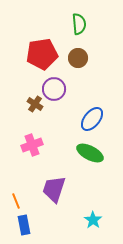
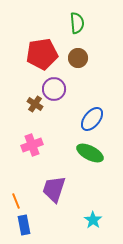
green semicircle: moved 2 px left, 1 px up
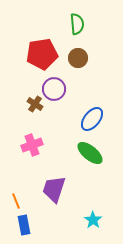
green semicircle: moved 1 px down
green ellipse: rotated 12 degrees clockwise
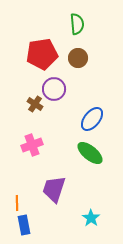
orange line: moved 1 px right, 2 px down; rotated 21 degrees clockwise
cyan star: moved 2 px left, 2 px up
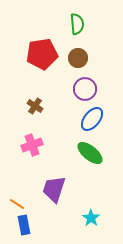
purple circle: moved 31 px right
brown cross: moved 2 px down
orange line: moved 1 px down; rotated 56 degrees counterclockwise
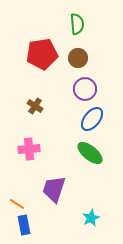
pink cross: moved 3 px left, 4 px down; rotated 15 degrees clockwise
cyan star: rotated 12 degrees clockwise
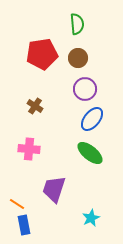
pink cross: rotated 10 degrees clockwise
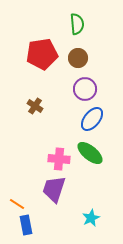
pink cross: moved 30 px right, 10 px down
blue rectangle: moved 2 px right
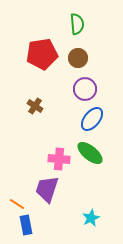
purple trapezoid: moved 7 px left
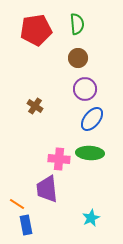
red pentagon: moved 6 px left, 24 px up
green ellipse: rotated 36 degrees counterclockwise
purple trapezoid: rotated 24 degrees counterclockwise
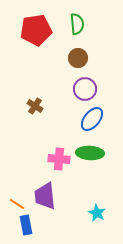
purple trapezoid: moved 2 px left, 7 px down
cyan star: moved 6 px right, 5 px up; rotated 18 degrees counterclockwise
